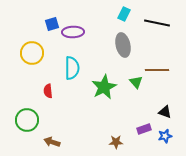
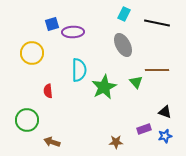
gray ellipse: rotated 15 degrees counterclockwise
cyan semicircle: moved 7 px right, 2 px down
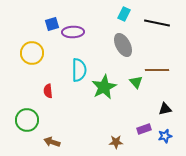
black triangle: moved 3 px up; rotated 32 degrees counterclockwise
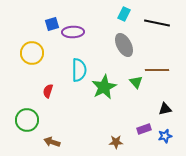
gray ellipse: moved 1 px right
red semicircle: rotated 24 degrees clockwise
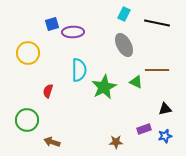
yellow circle: moved 4 px left
green triangle: rotated 24 degrees counterclockwise
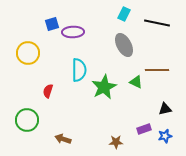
brown arrow: moved 11 px right, 3 px up
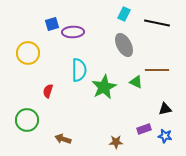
blue star: rotated 24 degrees clockwise
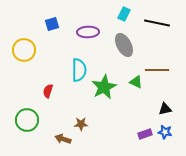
purple ellipse: moved 15 px right
yellow circle: moved 4 px left, 3 px up
purple rectangle: moved 1 px right, 5 px down
blue star: moved 4 px up
brown star: moved 35 px left, 18 px up
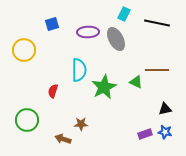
gray ellipse: moved 8 px left, 6 px up
red semicircle: moved 5 px right
